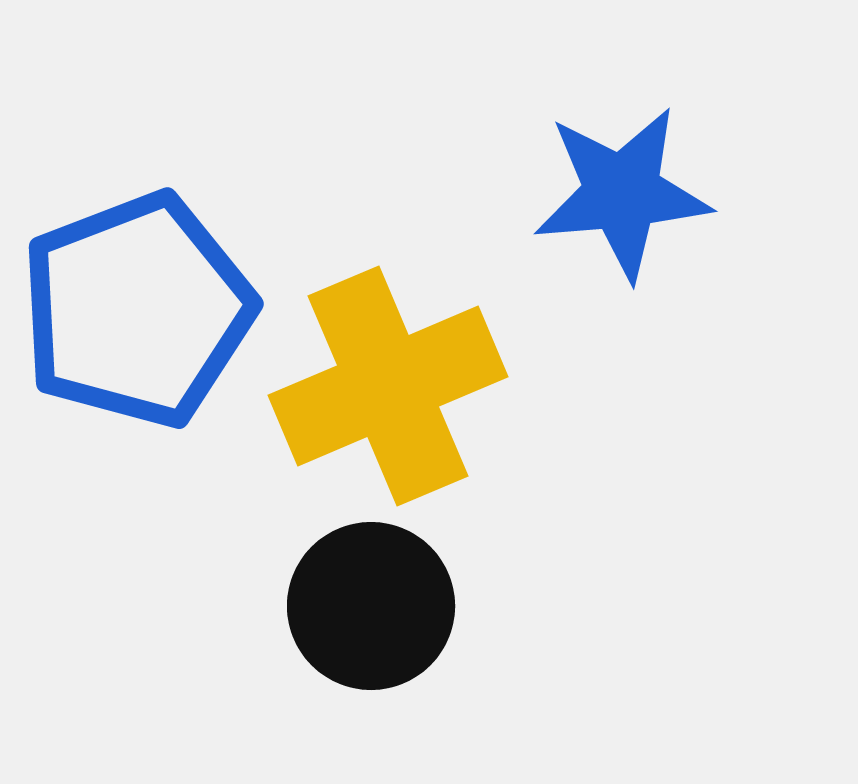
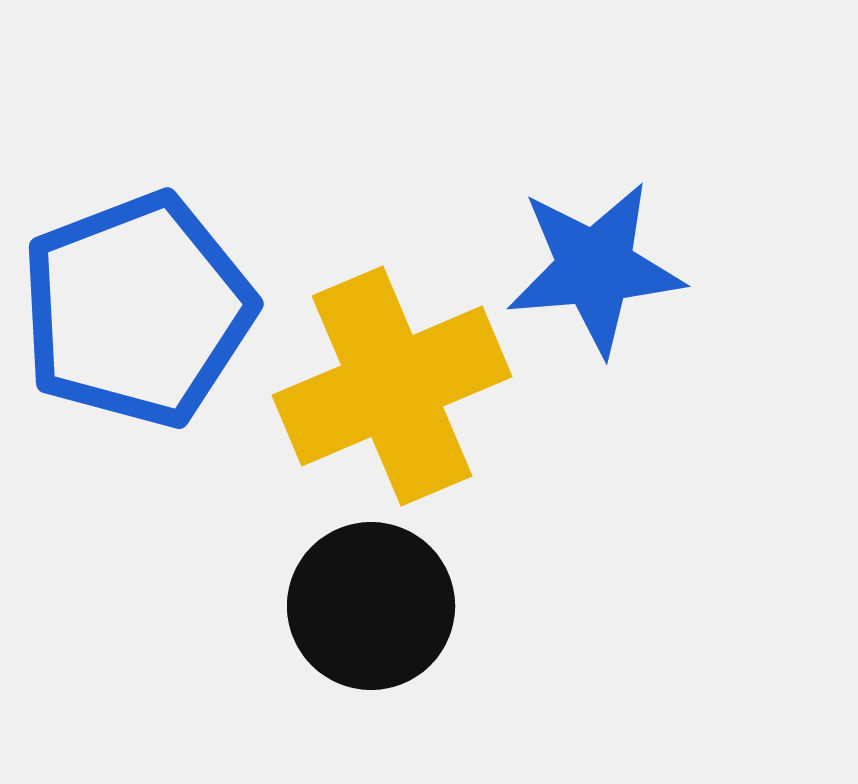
blue star: moved 27 px left, 75 px down
yellow cross: moved 4 px right
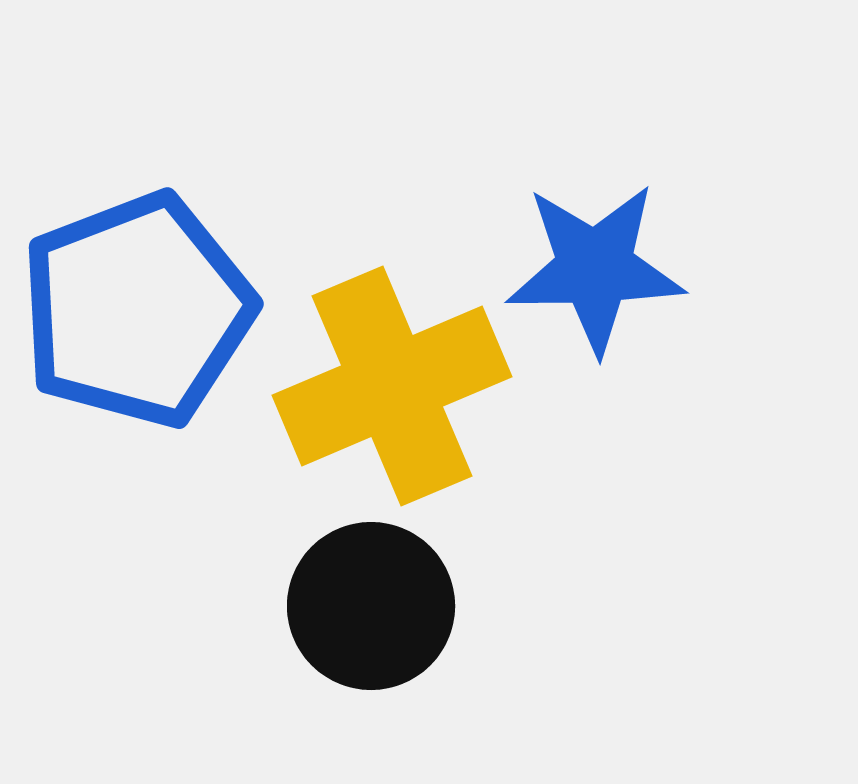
blue star: rotated 4 degrees clockwise
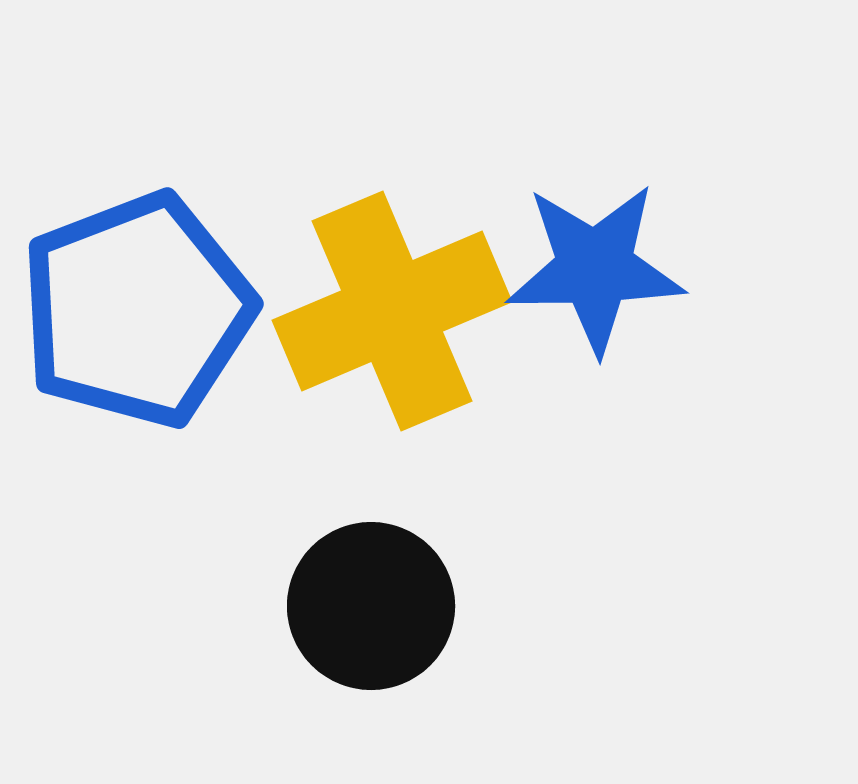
yellow cross: moved 75 px up
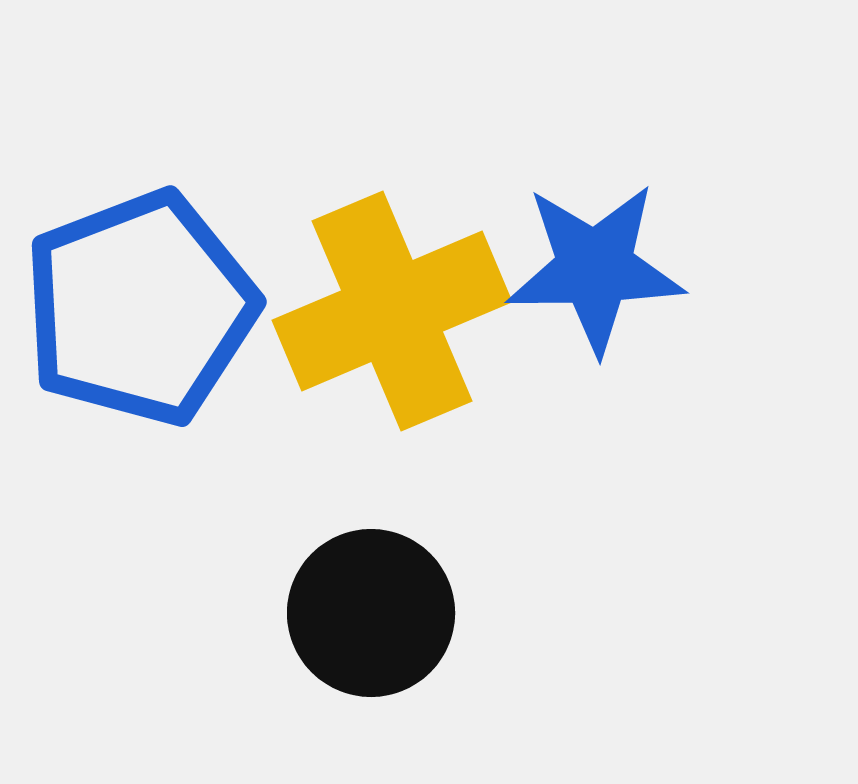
blue pentagon: moved 3 px right, 2 px up
black circle: moved 7 px down
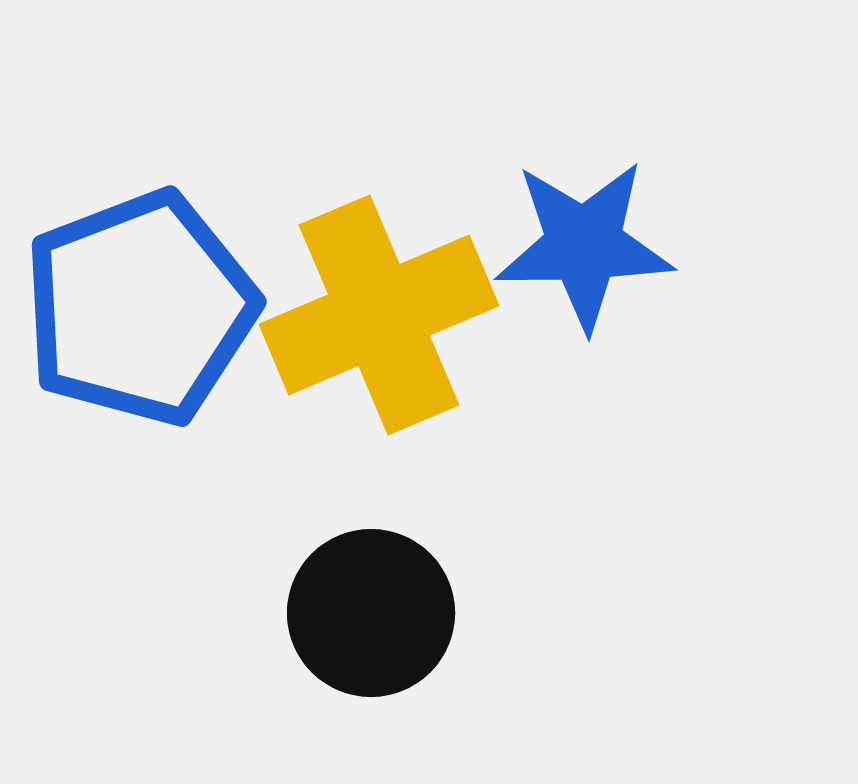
blue star: moved 11 px left, 23 px up
yellow cross: moved 13 px left, 4 px down
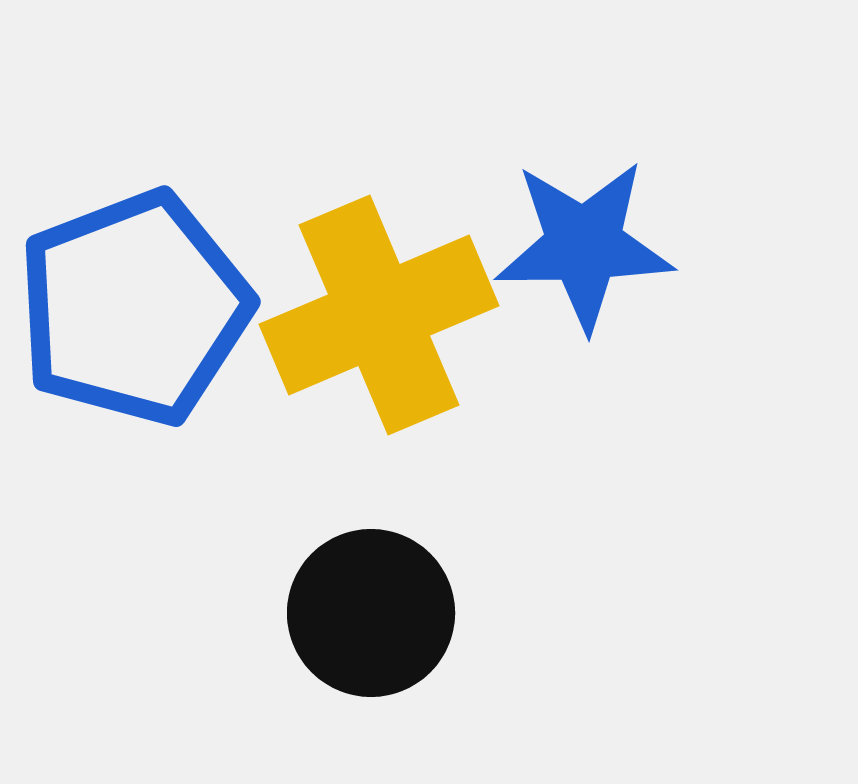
blue pentagon: moved 6 px left
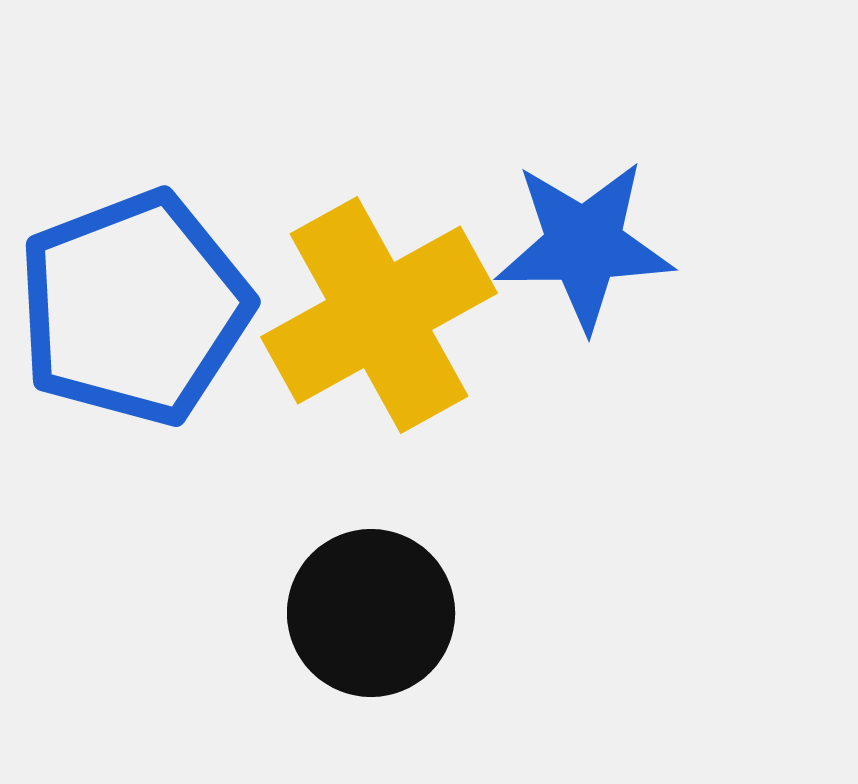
yellow cross: rotated 6 degrees counterclockwise
